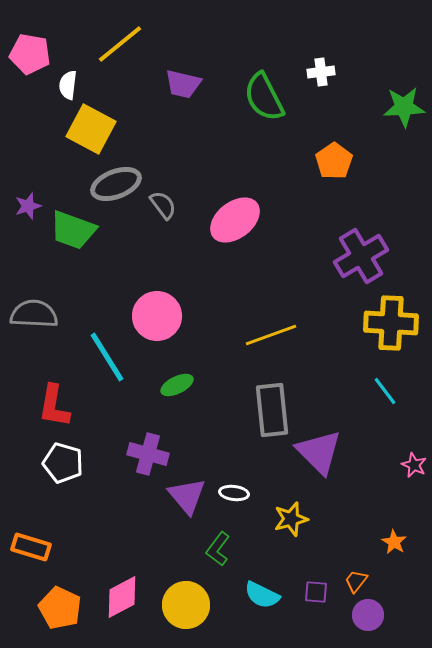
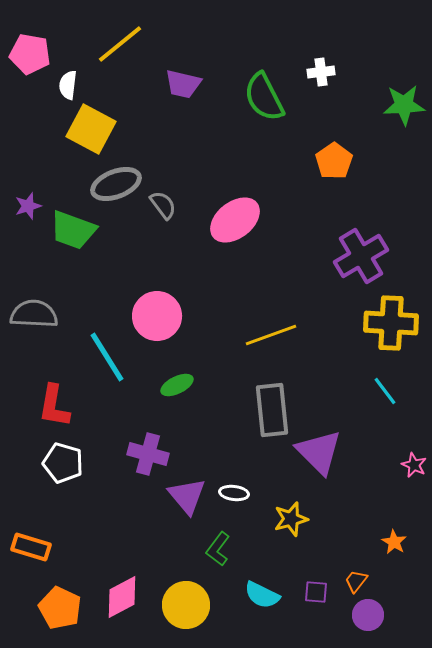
green star at (404, 107): moved 2 px up
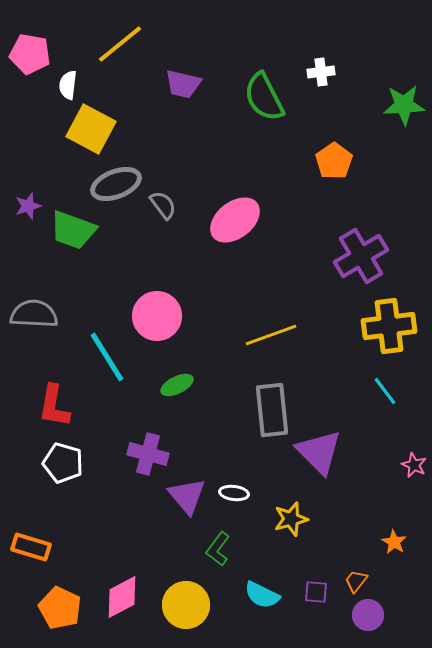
yellow cross at (391, 323): moved 2 px left, 3 px down; rotated 10 degrees counterclockwise
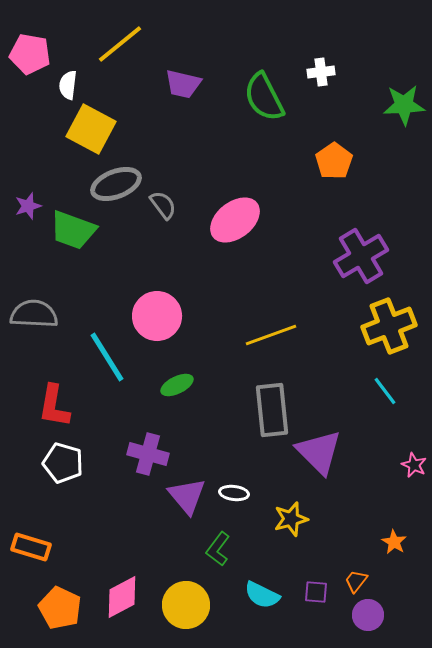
yellow cross at (389, 326): rotated 14 degrees counterclockwise
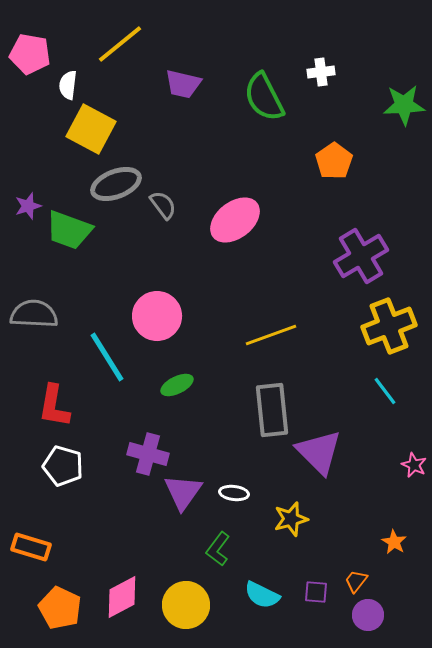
green trapezoid at (73, 230): moved 4 px left
white pentagon at (63, 463): moved 3 px down
purple triangle at (187, 496): moved 4 px left, 4 px up; rotated 15 degrees clockwise
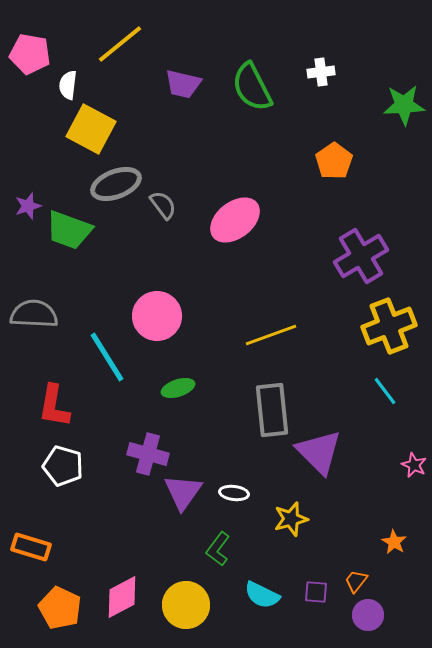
green semicircle at (264, 97): moved 12 px left, 10 px up
green ellipse at (177, 385): moved 1 px right, 3 px down; rotated 8 degrees clockwise
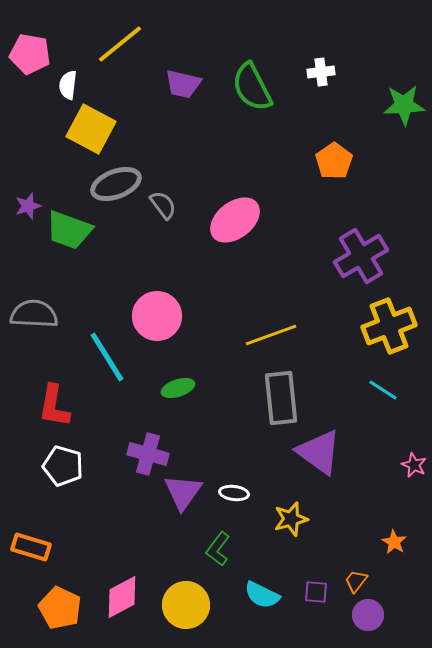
cyan line at (385, 391): moved 2 px left, 1 px up; rotated 20 degrees counterclockwise
gray rectangle at (272, 410): moved 9 px right, 12 px up
purple triangle at (319, 452): rotated 9 degrees counterclockwise
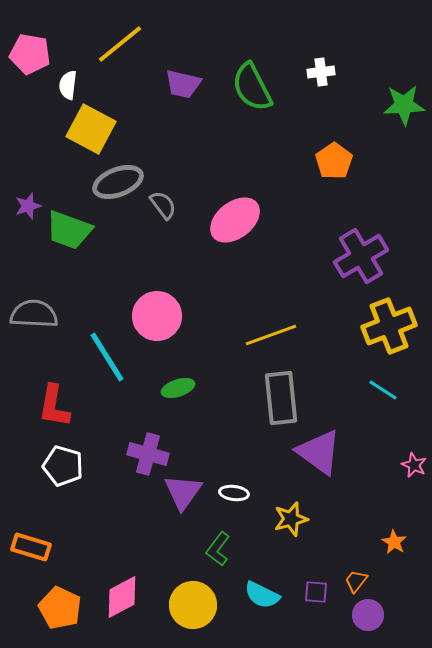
gray ellipse at (116, 184): moved 2 px right, 2 px up
yellow circle at (186, 605): moved 7 px right
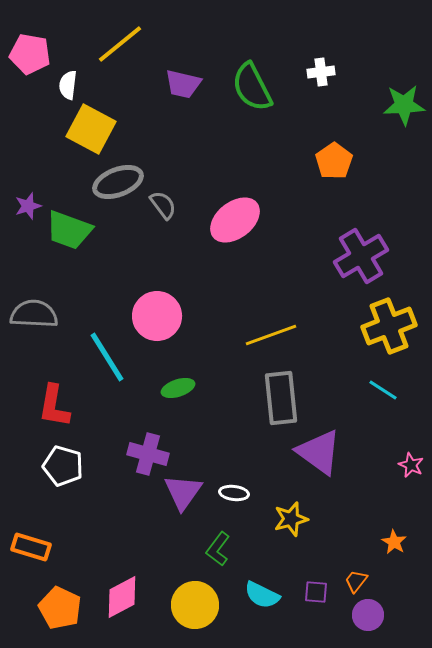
pink star at (414, 465): moved 3 px left
yellow circle at (193, 605): moved 2 px right
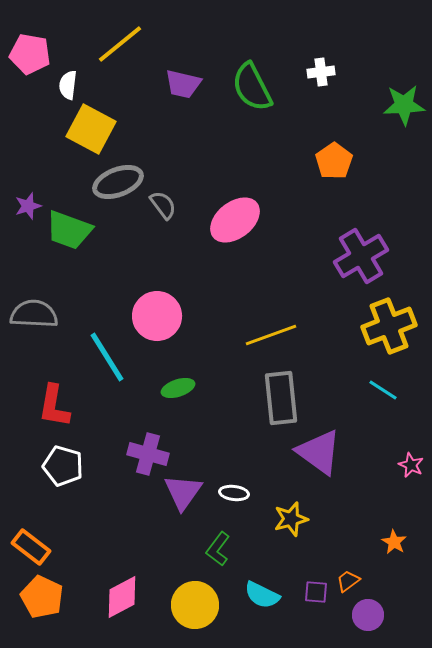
orange rectangle at (31, 547): rotated 21 degrees clockwise
orange trapezoid at (356, 581): moved 8 px left; rotated 15 degrees clockwise
orange pentagon at (60, 608): moved 18 px left, 11 px up
